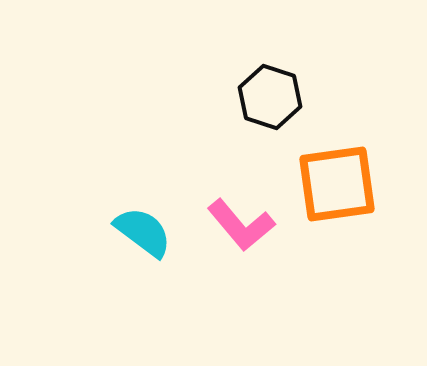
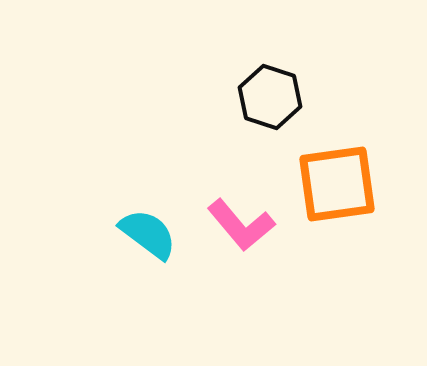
cyan semicircle: moved 5 px right, 2 px down
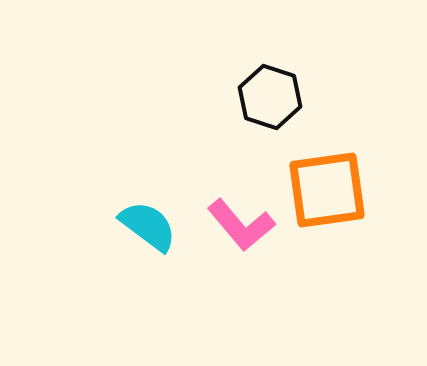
orange square: moved 10 px left, 6 px down
cyan semicircle: moved 8 px up
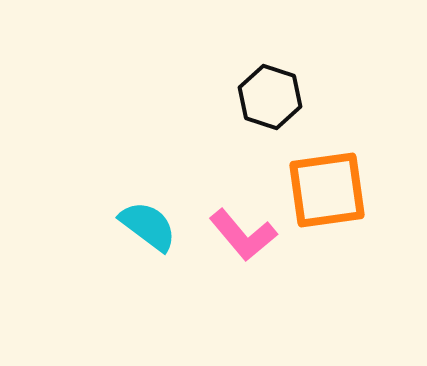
pink L-shape: moved 2 px right, 10 px down
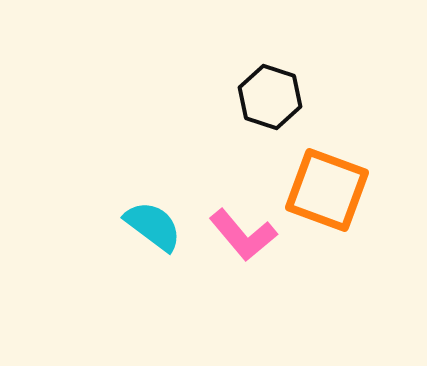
orange square: rotated 28 degrees clockwise
cyan semicircle: moved 5 px right
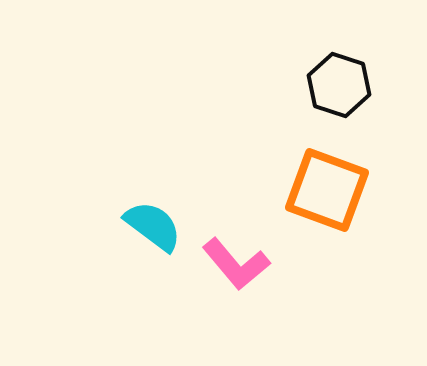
black hexagon: moved 69 px right, 12 px up
pink L-shape: moved 7 px left, 29 px down
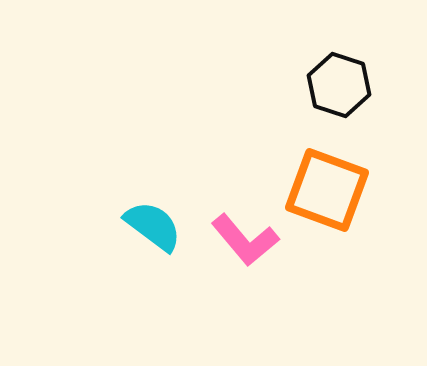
pink L-shape: moved 9 px right, 24 px up
